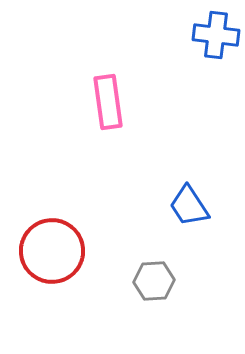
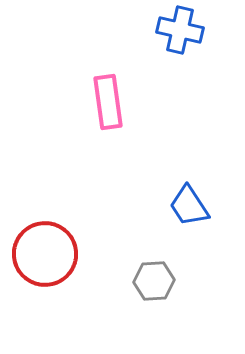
blue cross: moved 36 px left, 5 px up; rotated 6 degrees clockwise
red circle: moved 7 px left, 3 px down
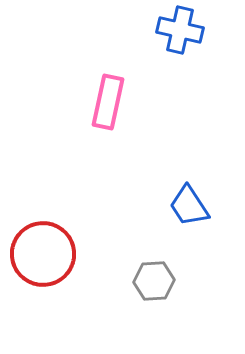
pink rectangle: rotated 20 degrees clockwise
red circle: moved 2 px left
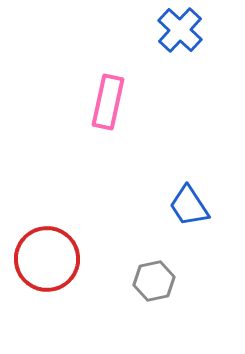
blue cross: rotated 30 degrees clockwise
red circle: moved 4 px right, 5 px down
gray hexagon: rotated 9 degrees counterclockwise
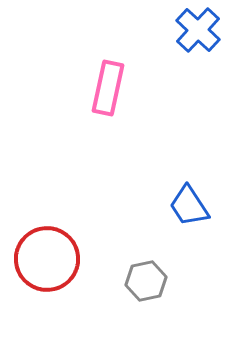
blue cross: moved 18 px right
pink rectangle: moved 14 px up
gray hexagon: moved 8 px left
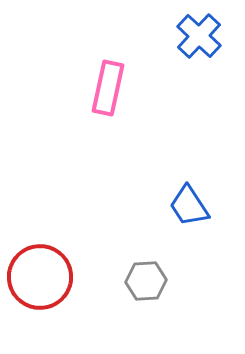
blue cross: moved 1 px right, 6 px down
red circle: moved 7 px left, 18 px down
gray hexagon: rotated 9 degrees clockwise
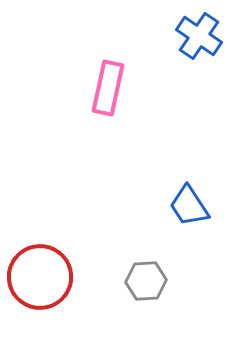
blue cross: rotated 9 degrees counterclockwise
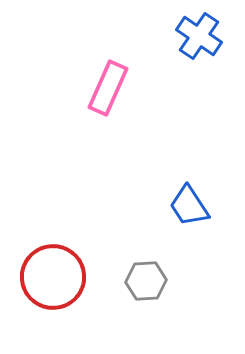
pink rectangle: rotated 12 degrees clockwise
red circle: moved 13 px right
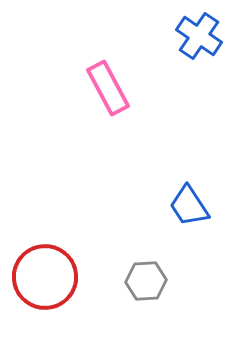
pink rectangle: rotated 52 degrees counterclockwise
red circle: moved 8 px left
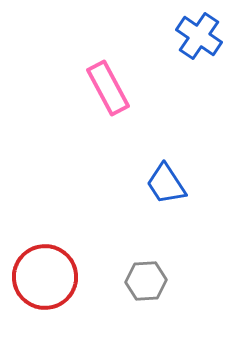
blue trapezoid: moved 23 px left, 22 px up
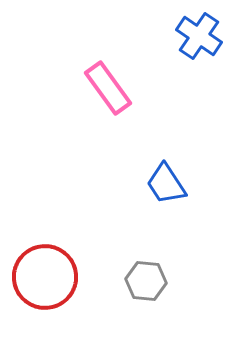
pink rectangle: rotated 8 degrees counterclockwise
gray hexagon: rotated 9 degrees clockwise
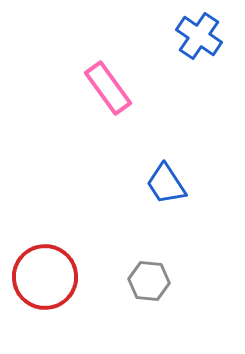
gray hexagon: moved 3 px right
